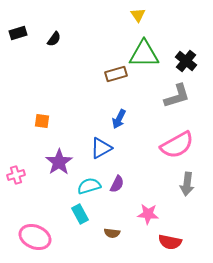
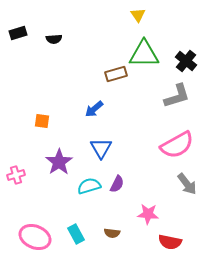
black semicircle: rotated 49 degrees clockwise
blue arrow: moved 25 px left, 10 px up; rotated 24 degrees clockwise
blue triangle: rotated 30 degrees counterclockwise
gray arrow: rotated 45 degrees counterclockwise
cyan rectangle: moved 4 px left, 20 px down
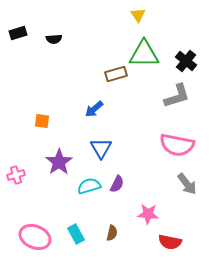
pink semicircle: rotated 40 degrees clockwise
brown semicircle: rotated 84 degrees counterclockwise
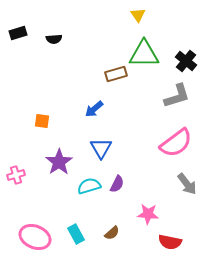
pink semicircle: moved 1 px left, 2 px up; rotated 48 degrees counterclockwise
brown semicircle: rotated 35 degrees clockwise
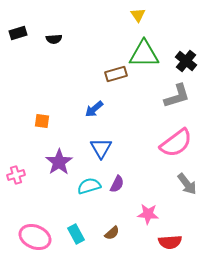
red semicircle: rotated 15 degrees counterclockwise
